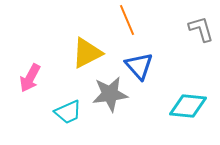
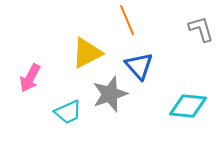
gray star: rotated 12 degrees counterclockwise
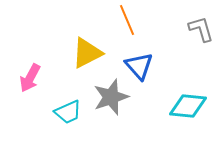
gray star: moved 1 px right, 3 px down
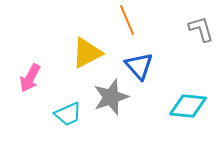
cyan trapezoid: moved 2 px down
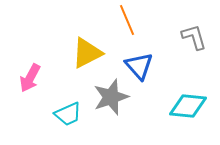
gray L-shape: moved 7 px left, 8 px down
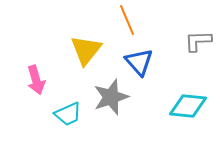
gray L-shape: moved 4 px right, 4 px down; rotated 76 degrees counterclockwise
yellow triangle: moved 1 px left, 3 px up; rotated 24 degrees counterclockwise
blue triangle: moved 4 px up
pink arrow: moved 6 px right, 2 px down; rotated 44 degrees counterclockwise
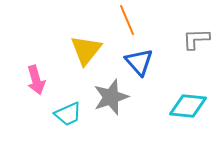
gray L-shape: moved 2 px left, 2 px up
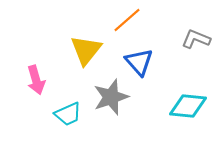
orange line: rotated 72 degrees clockwise
gray L-shape: rotated 24 degrees clockwise
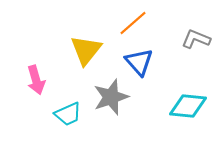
orange line: moved 6 px right, 3 px down
